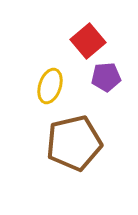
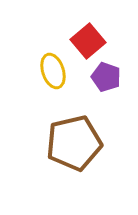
purple pentagon: rotated 24 degrees clockwise
yellow ellipse: moved 3 px right, 15 px up; rotated 36 degrees counterclockwise
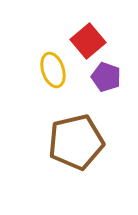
yellow ellipse: moved 1 px up
brown pentagon: moved 2 px right, 1 px up
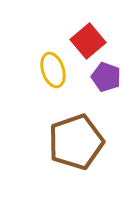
brown pentagon: rotated 6 degrees counterclockwise
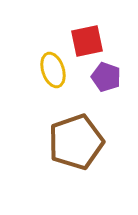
red square: moved 1 px left; rotated 28 degrees clockwise
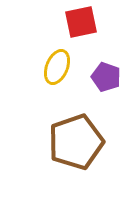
red square: moved 6 px left, 19 px up
yellow ellipse: moved 4 px right, 3 px up; rotated 40 degrees clockwise
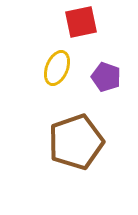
yellow ellipse: moved 1 px down
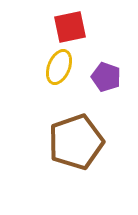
red square: moved 11 px left, 5 px down
yellow ellipse: moved 2 px right, 1 px up
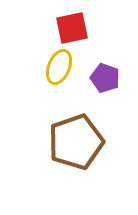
red square: moved 2 px right, 1 px down
purple pentagon: moved 1 px left, 1 px down
